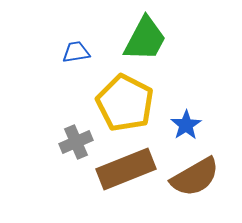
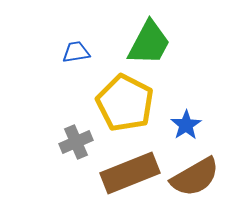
green trapezoid: moved 4 px right, 4 px down
brown rectangle: moved 4 px right, 4 px down
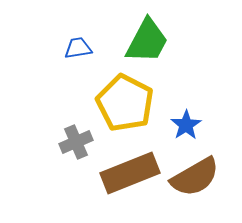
green trapezoid: moved 2 px left, 2 px up
blue trapezoid: moved 2 px right, 4 px up
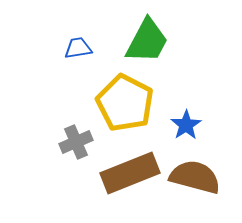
brown semicircle: rotated 135 degrees counterclockwise
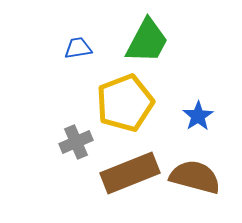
yellow pentagon: rotated 24 degrees clockwise
blue star: moved 12 px right, 9 px up
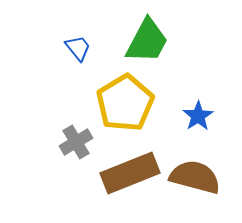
blue trapezoid: rotated 60 degrees clockwise
yellow pentagon: rotated 10 degrees counterclockwise
gray cross: rotated 8 degrees counterclockwise
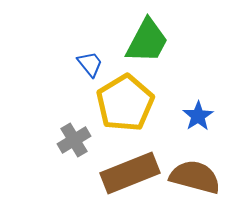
blue trapezoid: moved 12 px right, 16 px down
gray cross: moved 2 px left, 2 px up
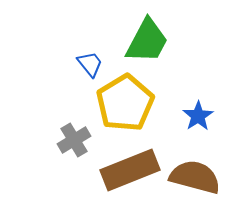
brown rectangle: moved 3 px up
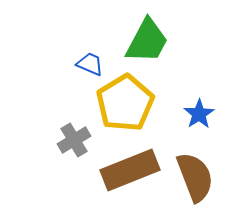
blue trapezoid: rotated 28 degrees counterclockwise
blue star: moved 1 px right, 2 px up
brown semicircle: rotated 54 degrees clockwise
